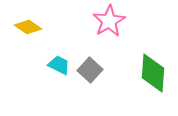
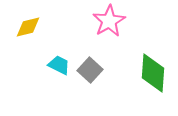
yellow diamond: rotated 48 degrees counterclockwise
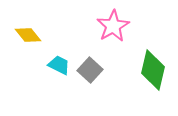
pink star: moved 4 px right, 5 px down
yellow diamond: moved 8 px down; rotated 64 degrees clockwise
green diamond: moved 3 px up; rotated 9 degrees clockwise
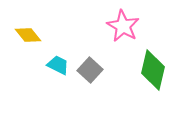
pink star: moved 10 px right; rotated 12 degrees counterclockwise
cyan trapezoid: moved 1 px left
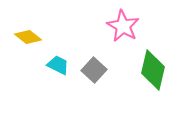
yellow diamond: moved 2 px down; rotated 12 degrees counterclockwise
gray square: moved 4 px right
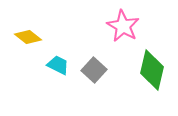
green diamond: moved 1 px left
